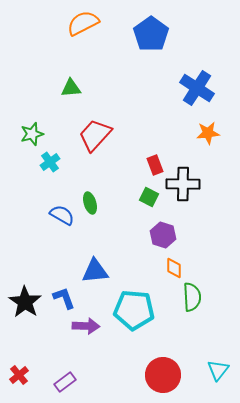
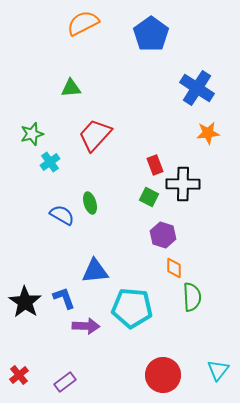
cyan pentagon: moved 2 px left, 2 px up
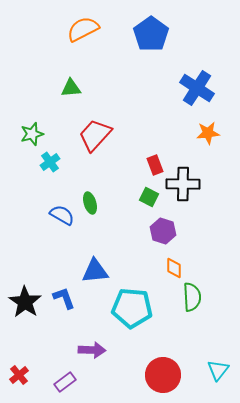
orange semicircle: moved 6 px down
purple hexagon: moved 4 px up
purple arrow: moved 6 px right, 24 px down
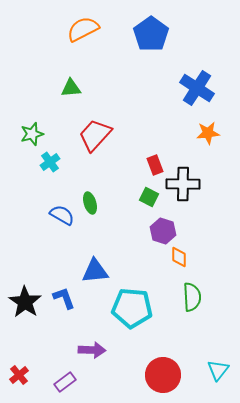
orange diamond: moved 5 px right, 11 px up
